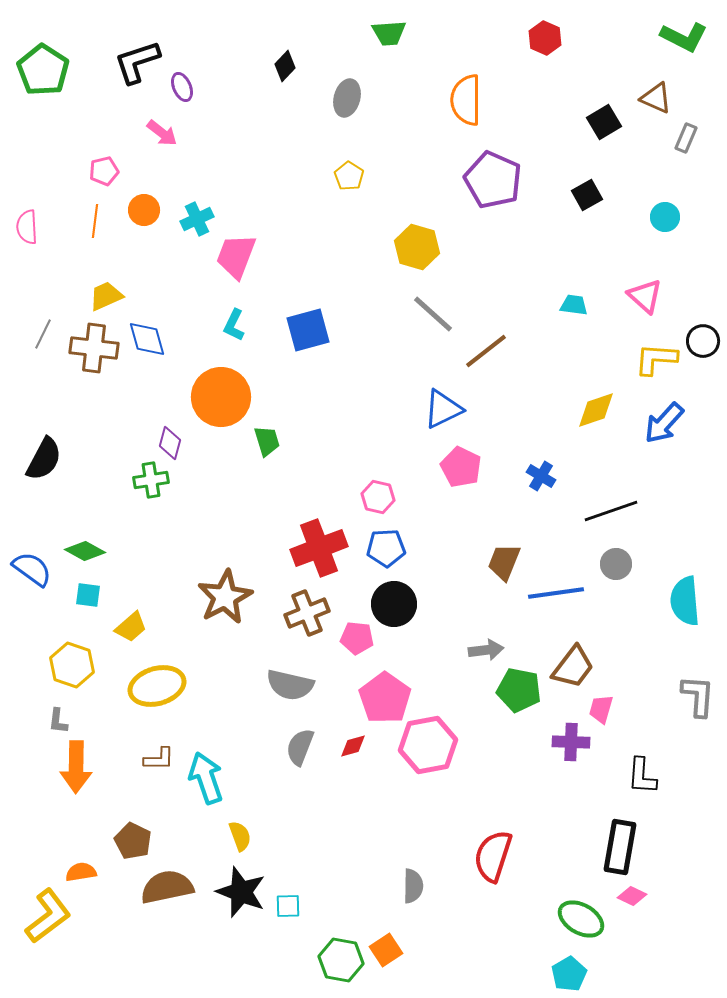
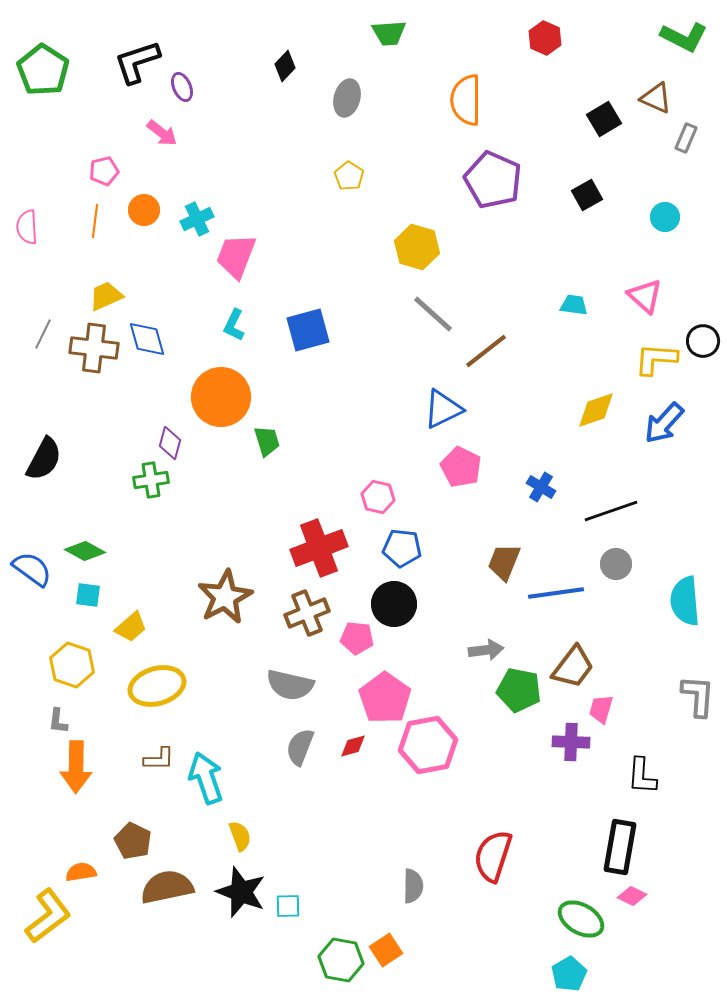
black square at (604, 122): moved 3 px up
blue cross at (541, 476): moved 11 px down
blue pentagon at (386, 548): moved 16 px right; rotated 9 degrees clockwise
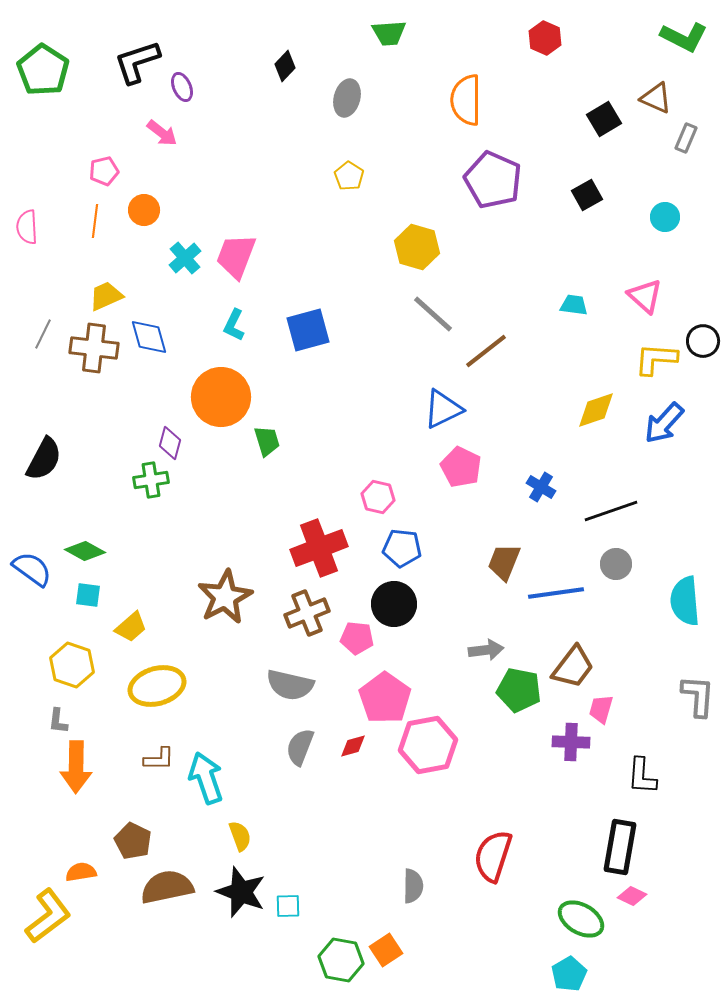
cyan cross at (197, 219): moved 12 px left, 39 px down; rotated 16 degrees counterclockwise
blue diamond at (147, 339): moved 2 px right, 2 px up
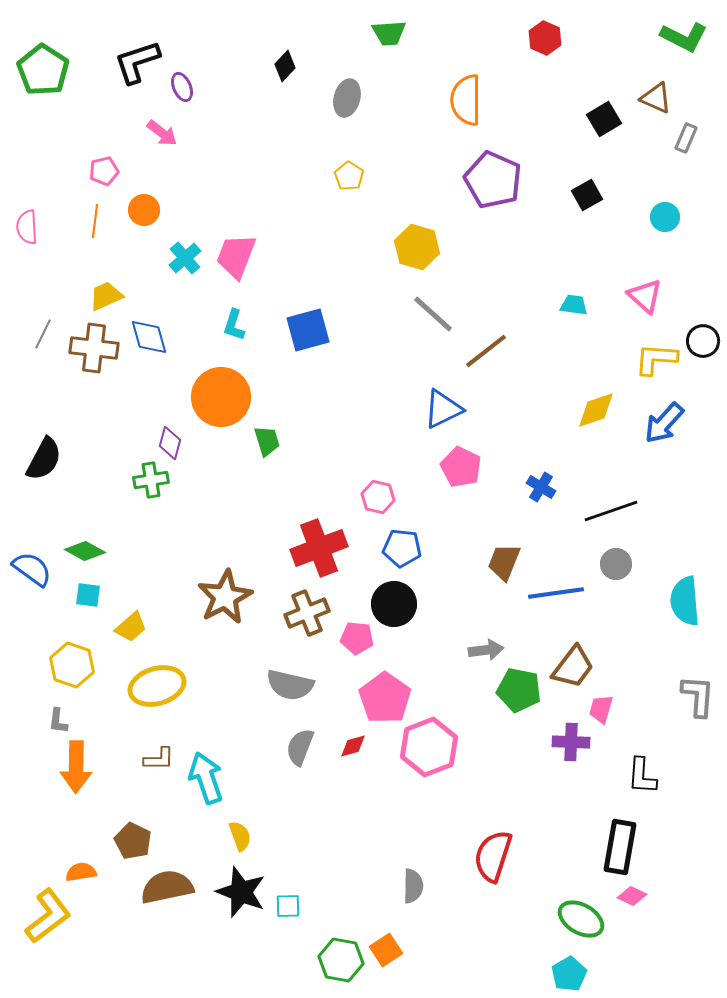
cyan L-shape at (234, 325): rotated 8 degrees counterclockwise
pink hexagon at (428, 745): moved 1 px right, 2 px down; rotated 10 degrees counterclockwise
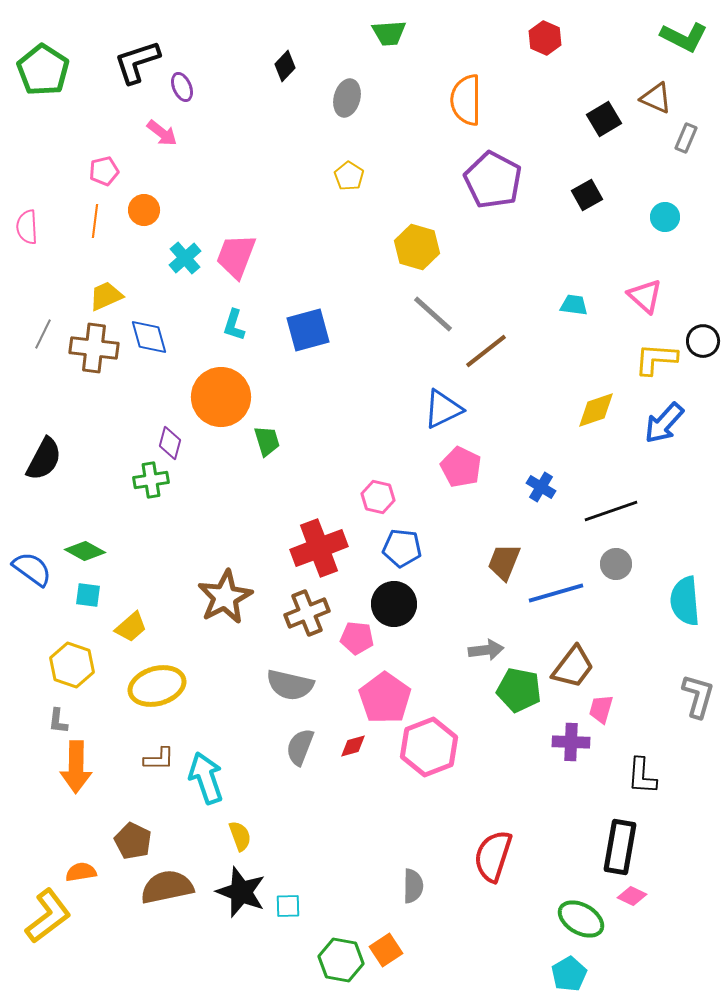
purple pentagon at (493, 180): rotated 4 degrees clockwise
blue line at (556, 593): rotated 8 degrees counterclockwise
gray L-shape at (698, 696): rotated 12 degrees clockwise
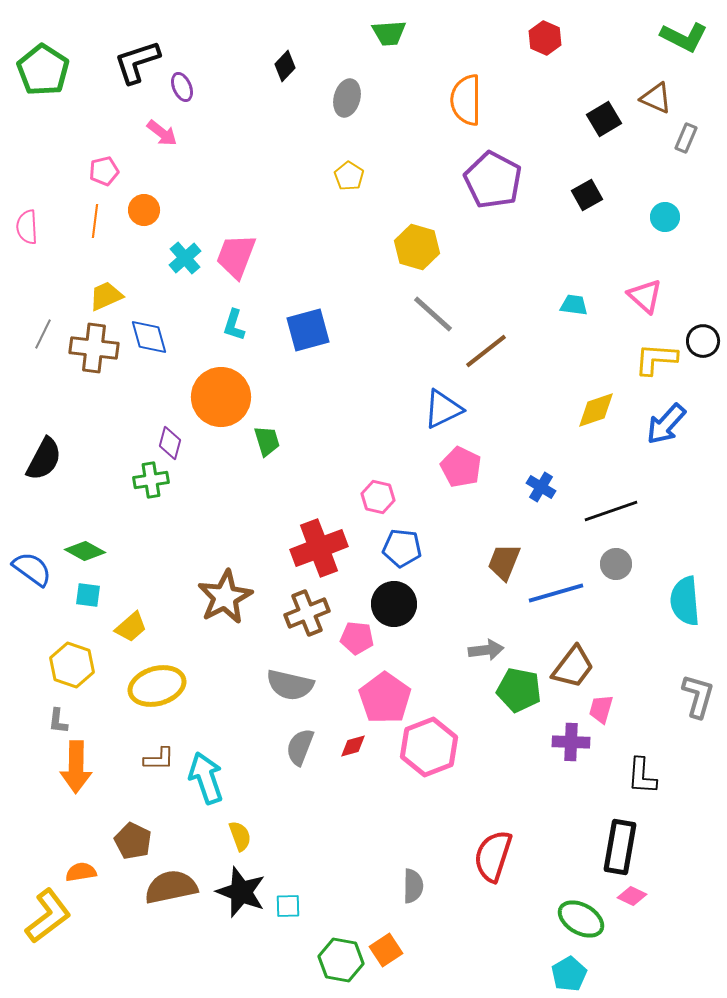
blue arrow at (664, 423): moved 2 px right, 1 px down
brown semicircle at (167, 887): moved 4 px right
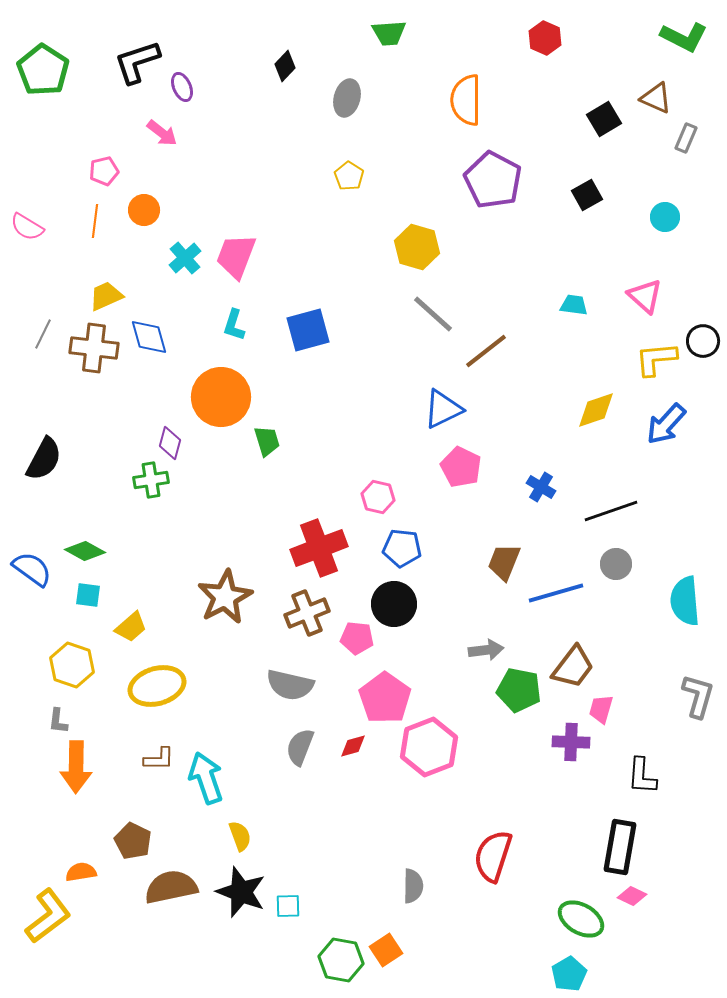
pink semicircle at (27, 227): rotated 56 degrees counterclockwise
yellow L-shape at (656, 359): rotated 9 degrees counterclockwise
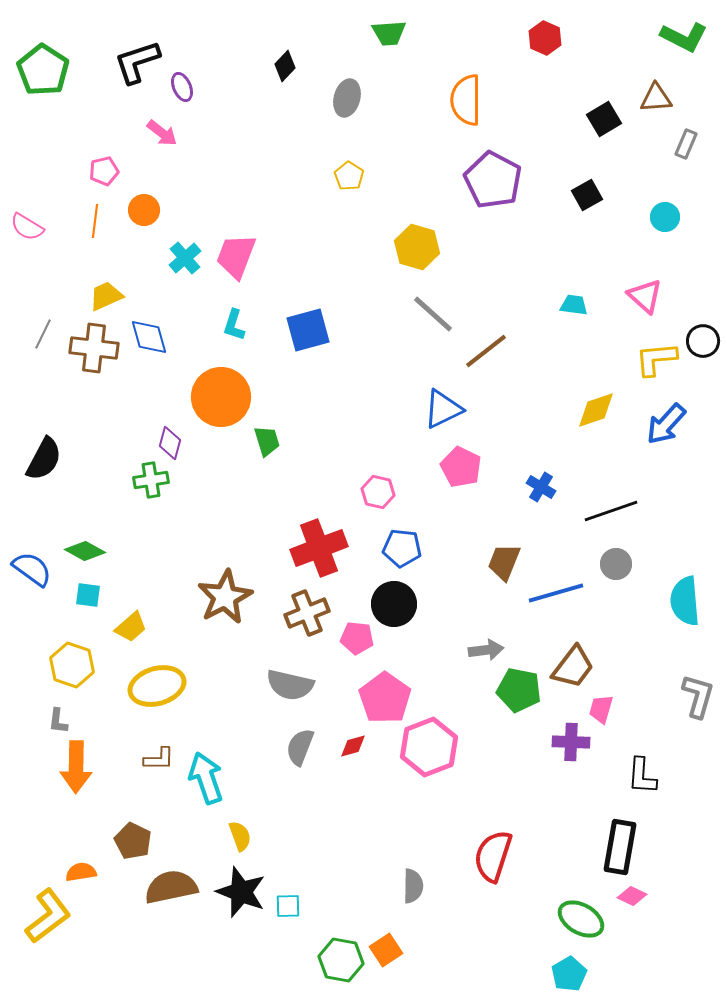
brown triangle at (656, 98): rotated 28 degrees counterclockwise
gray rectangle at (686, 138): moved 6 px down
pink hexagon at (378, 497): moved 5 px up
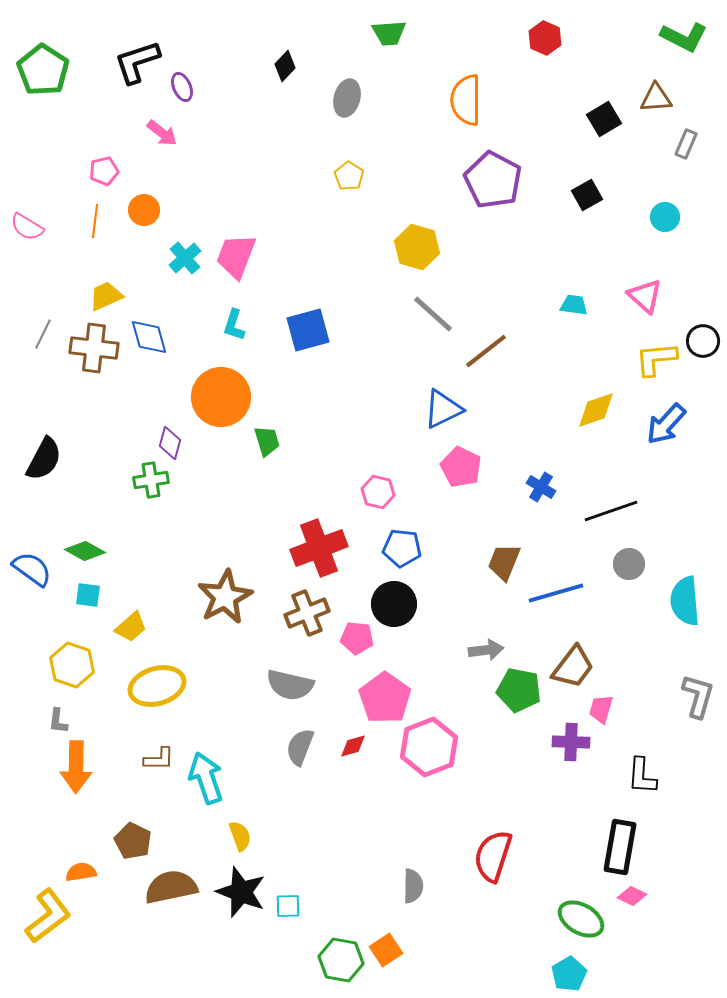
gray circle at (616, 564): moved 13 px right
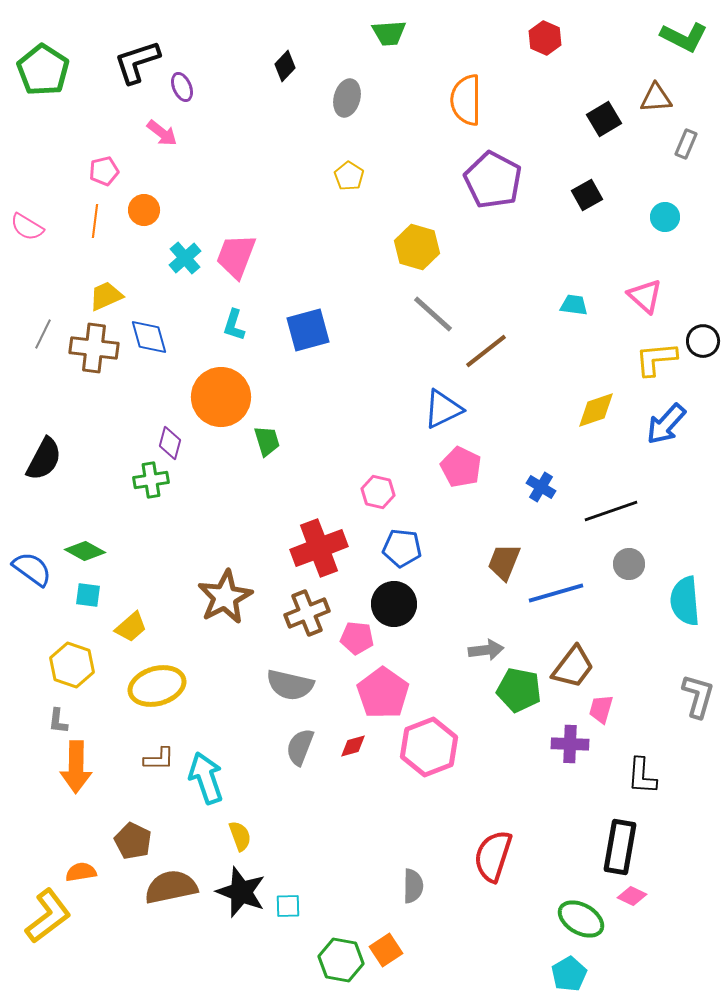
pink pentagon at (385, 698): moved 2 px left, 5 px up
purple cross at (571, 742): moved 1 px left, 2 px down
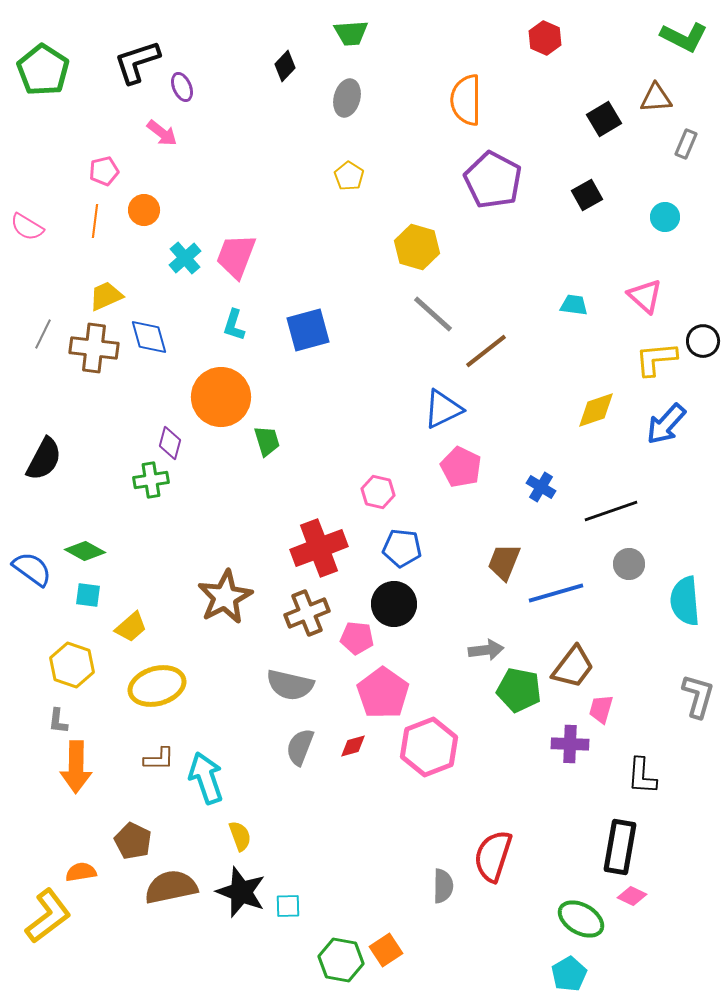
green trapezoid at (389, 33): moved 38 px left
gray semicircle at (413, 886): moved 30 px right
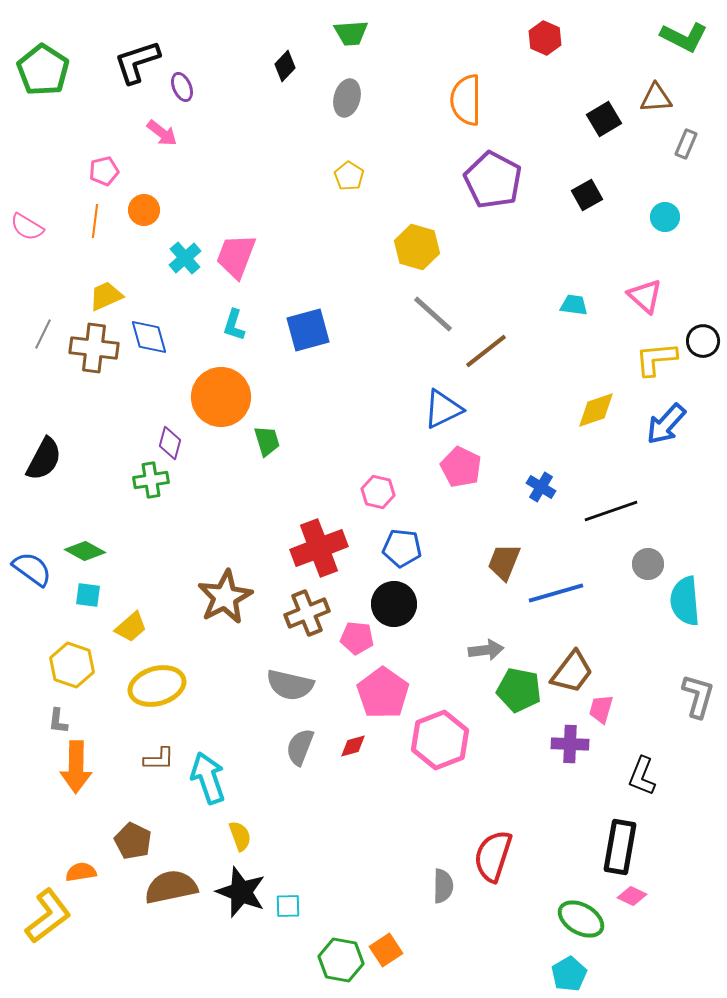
gray circle at (629, 564): moved 19 px right
brown trapezoid at (573, 667): moved 1 px left, 5 px down
pink hexagon at (429, 747): moved 11 px right, 7 px up
black L-shape at (642, 776): rotated 18 degrees clockwise
cyan arrow at (206, 778): moved 2 px right
